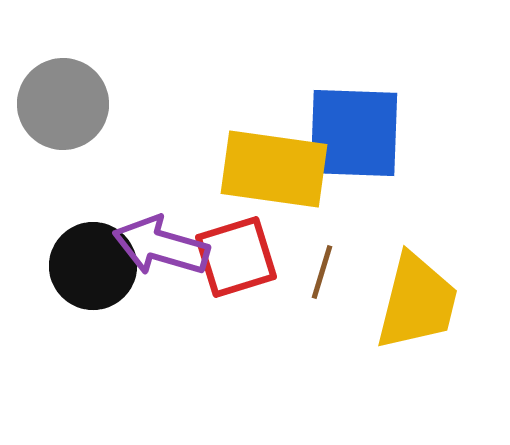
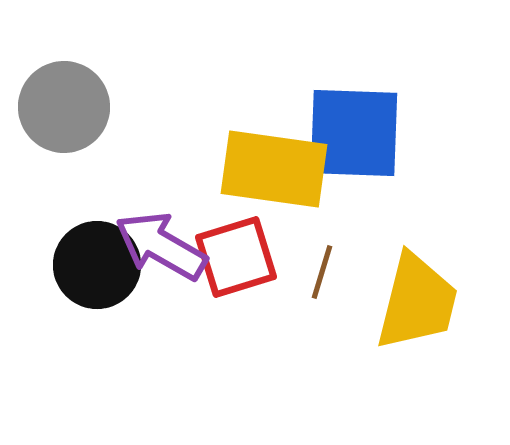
gray circle: moved 1 px right, 3 px down
purple arrow: rotated 14 degrees clockwise
black circle: moved 4 px right, 1 px up
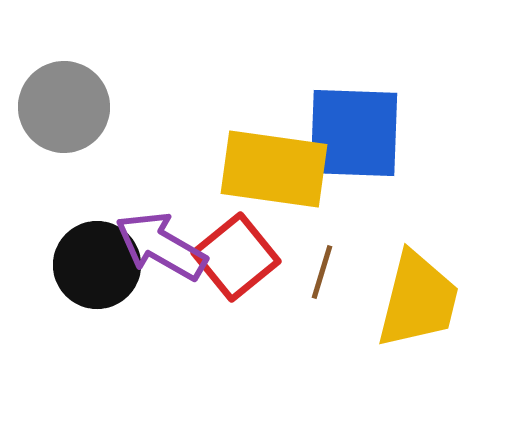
red square: rotated 22 degrees counterclockwise
yellow trapezoid: moved 1 px right, 2 px up
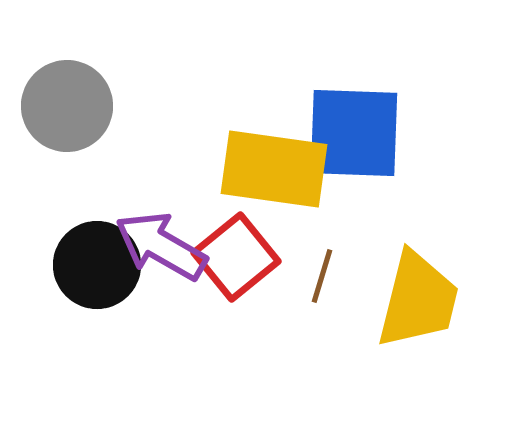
gray circle: moved 3 px right, 1 px up
brown line: moved 4 px down
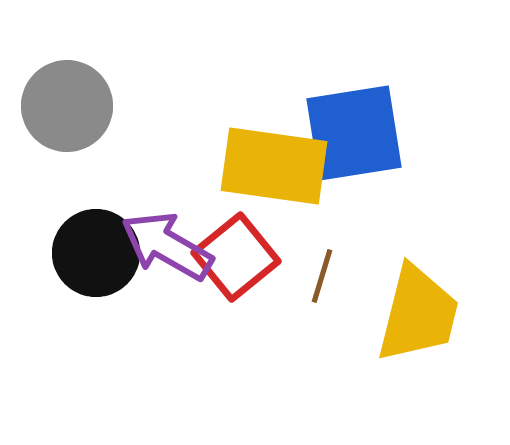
blue square: rotated 11 degrees counterclockwise
yellow rectangle: moved 3 px up
purple arrow: moved 6 px right
black circle: moved 1 px left, 12 px up
yellow trapezoid: moved 14 px down
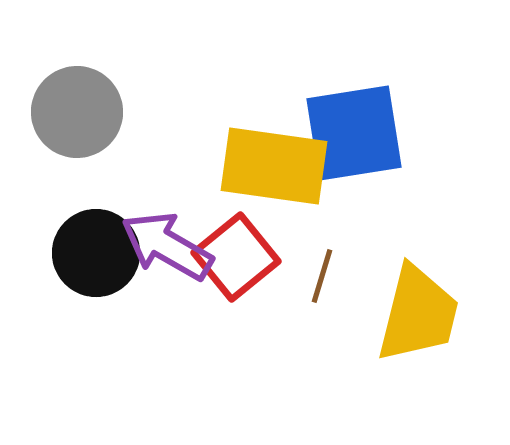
gray circle: moved 10 px right, 6 px down
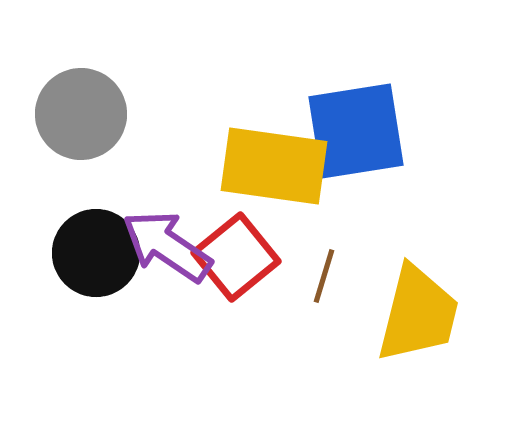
gray circle: moved 4 px right, 2 px down
blue square: moved 2 px right, 2 px up
purple arrow: rotated 4 degrees clockwise
brown line: moved 2 px right
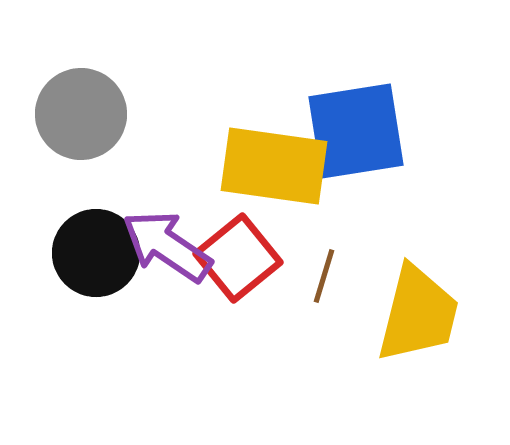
red square: moved 2 px right, 1 px down
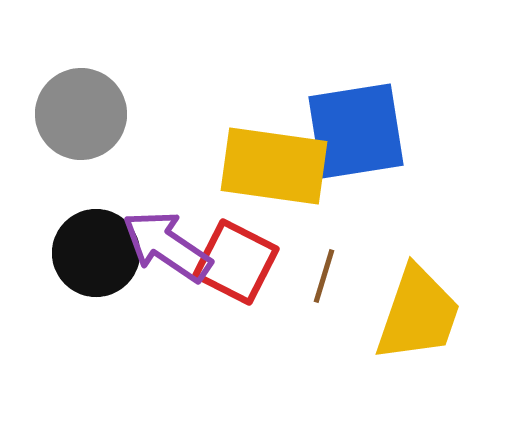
red square: moved 2 px left, 4 px down; rotated 24 degrees counterclockwise
yellow trapezoid: rotated 5 degrees clockwise
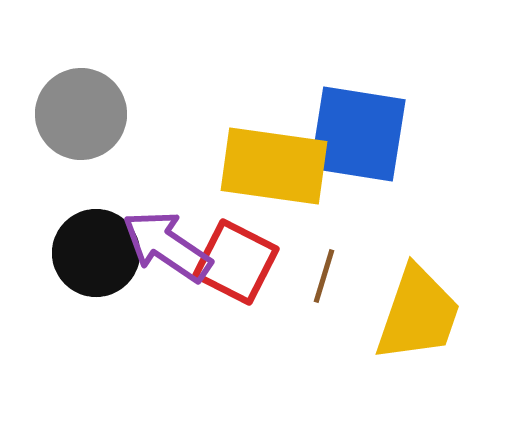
blue square: moved 2 px right, 3 px down; rotated 18 degrees clockwise
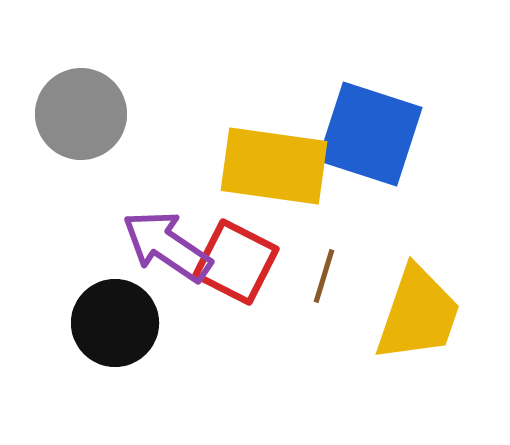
blue square: moved 12 px right; rotated 9 degrees clockwise
black circle: moved 19 px right, 70 px down
